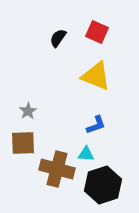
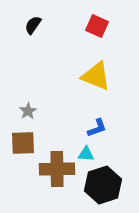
red square: moved 6 px up
black semicircle: moved 25 px left, 13 px up
blue L-shape: moved 1 px right, 3 px down
brown cross: rotated 16 degrees counterclockwise
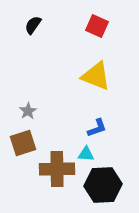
brown square: rotated 16 degrees counterclockwise
black hexagon: rotated 15 degrees clockwise
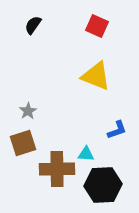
blue L-shape: moved 20 px right, 2 px down
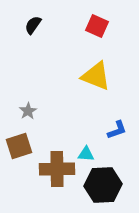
brown square: moved 4 px left, 3 px down
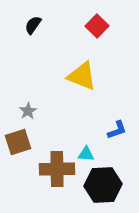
red square: rotated 20 degrees clockwise
yellow triangle: moved 14 px left
brown square: moved 1 px left, 4 px up
